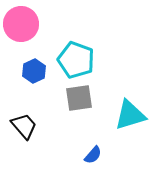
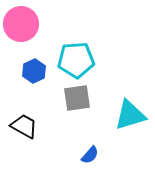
cyan pentagon: rotated 24 degrees counterclockwise
gray square: moved 2 px left
black trapezoid: rotated 20 degrees counterclockwise
blue semicircle: moved 3 px left
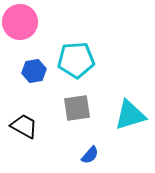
pink circle: moved 1 px left, 2 px up
blue hexagon: rotated 15 degrees clockwise
gray square: moved 10 px down
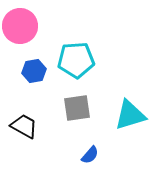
pink circle: moved 4 px down
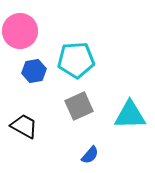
pink circle: moved 5 px down
gray square: moved 2 px right, 2 px up; rotated 16 degrees counterclockwise
cyan triangle: rotated 16 degrees clockwise
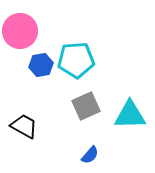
blue hexagon: moved 7 px right, 6 px up
gray square: moved 7 px right
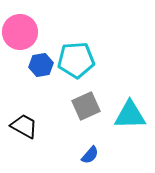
pink circle: moved 1 px down
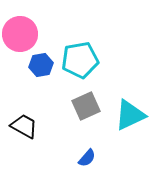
pink circle: moved 2 px down
cyan pentagon: moved 4 px right; rotated 6 degrees counterclockwise
cyan triangle: rotated 24 degrees counterclockwise
blue semicircle: moved 3 px left, 3 px down
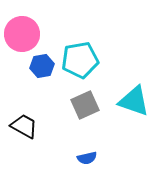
pink circle: moved 2 px right
blue hexagon: moved 1 px right, 1 px down
gray square: moved 1 px left, 1 px up
cyan triangle: moved 4 px right, 14 px up; rotated 44 degrees clockwise
blue semicircle: rotated 36 degrees clockwise
